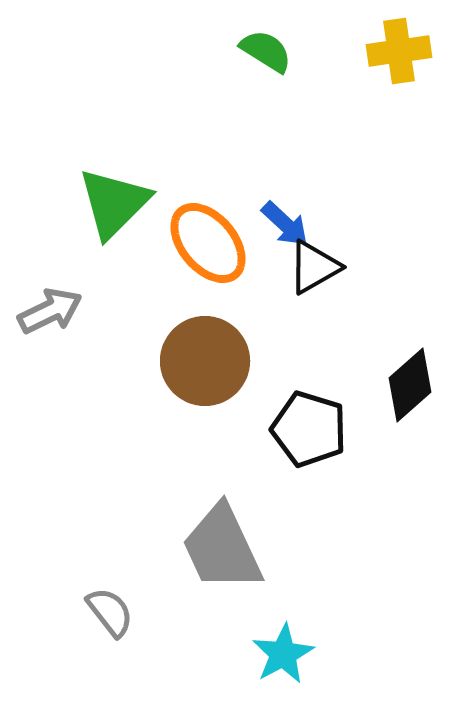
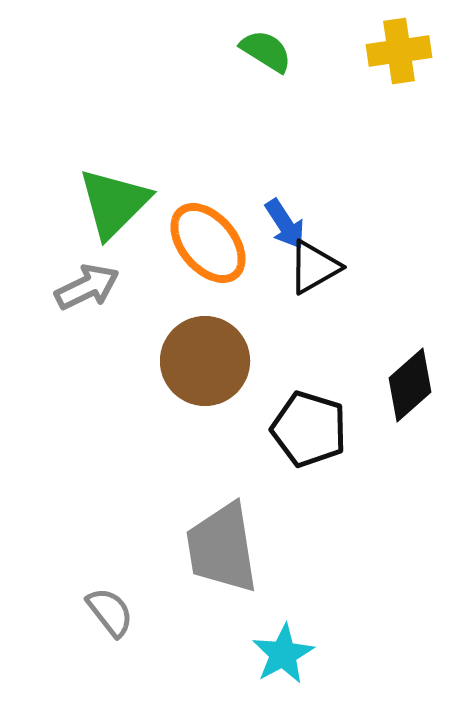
blue arrow: rotated 14 degrees clockwise
gray arrow: moved 37 px right, 24 px up
gray trapezoid: rotated 16 degrees clockwise
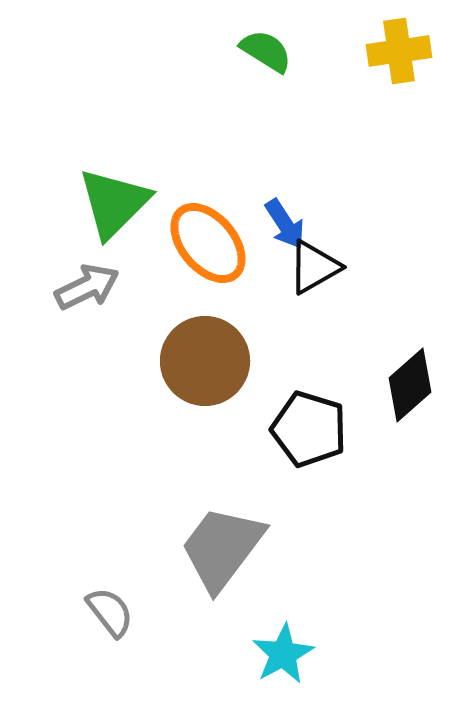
gray trapezoid: rotated 46 degrees clockwise
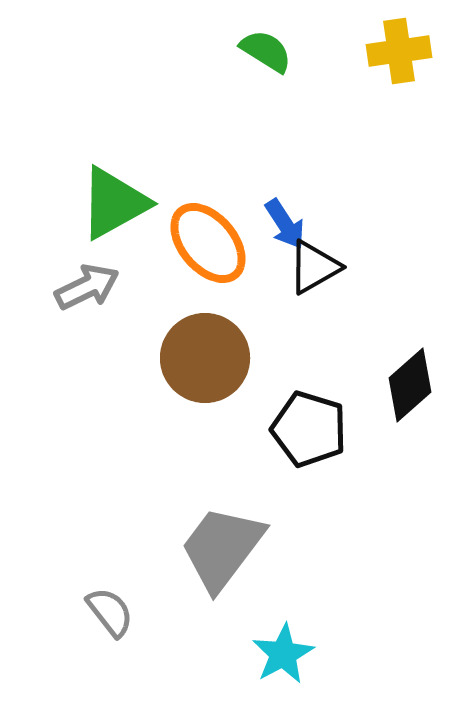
green triangle: rotated 16 degrees clockwise
brown circle: moved 3 px up
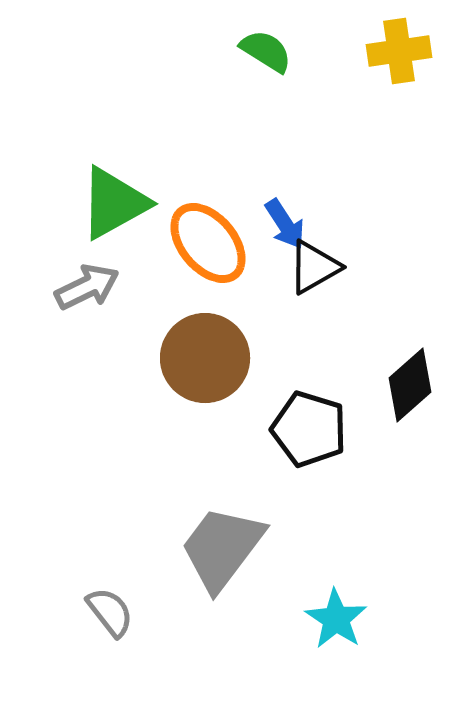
cyan star: moved 53 px right, 35 px up; rotated 10 degrees counterclockwise
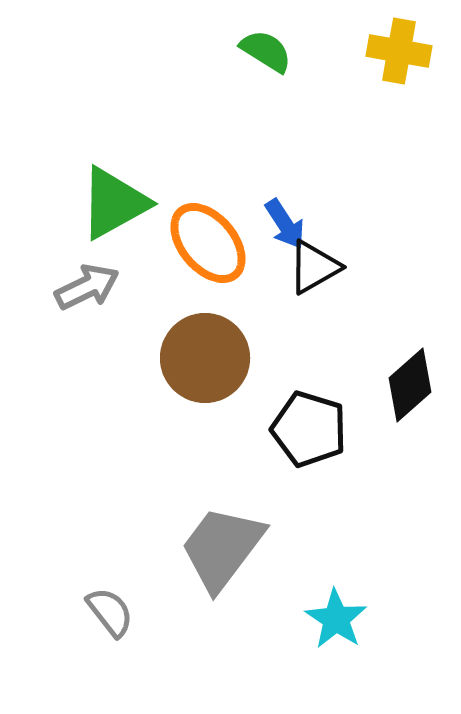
yellow cross: rotated 18 degrees clockwise
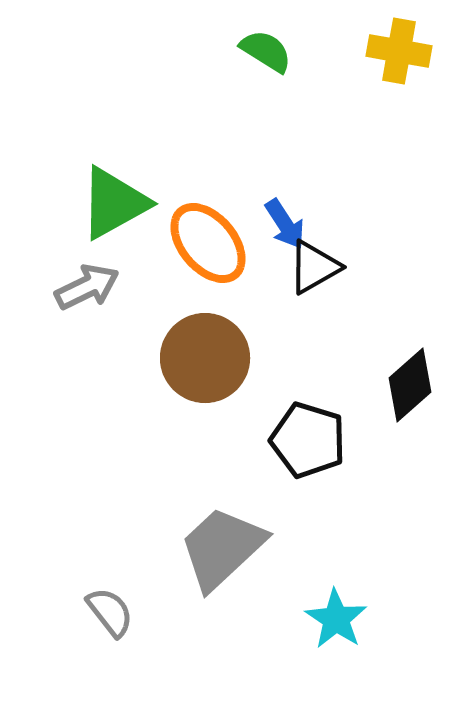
black pentagon: moved 1 px left, 11 px down
gray trapezoid: rotated 10 degrees clockwise
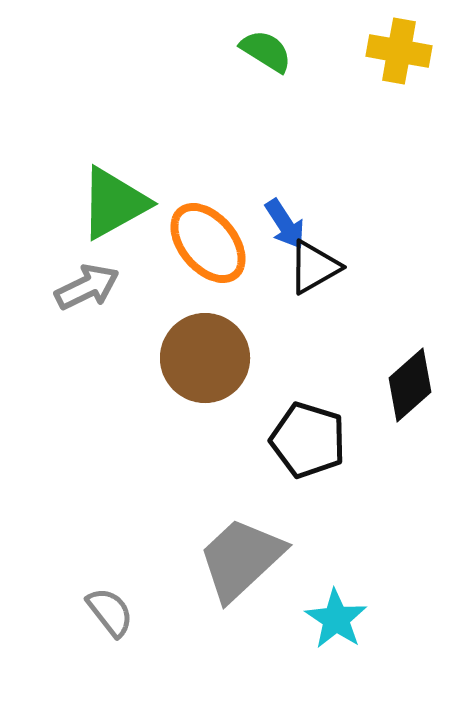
gray trapezoid: moved 19 px right, 11 px down
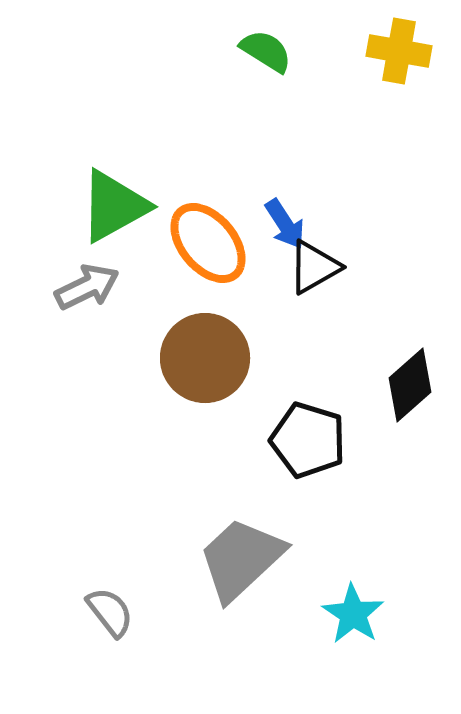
green triangle: moved 3 px down
cyan star: moved 17 px right, 5 px up
